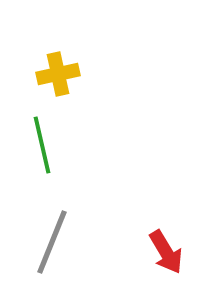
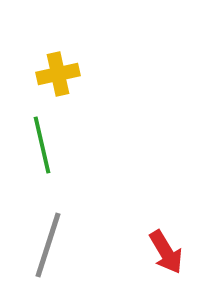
gray line: moved 4 px left, 3 px down; rotated 4 degrees counterclockwise
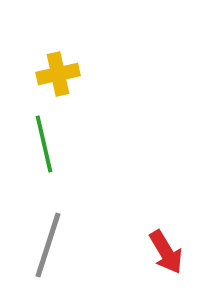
green line: moved 2 px right, 1 px up
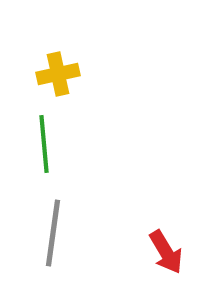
green line: rotated 8 degrees clockwise
gray line: moved 5 px right, 12 px up; rotated 10 degrees counterclockwise
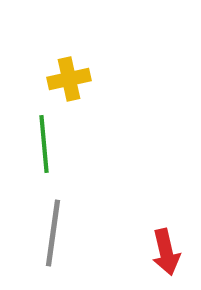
yellow cross: moved 11 px right, 5 px down
red arrow: rotated 18 degrees clockwise
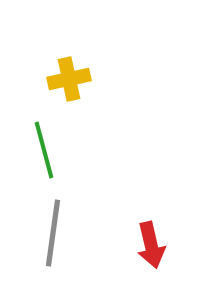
green line: moved 6 px down; rotated 10 degrees counterclockwise
red arrow: moved 15 px left, 7 px up
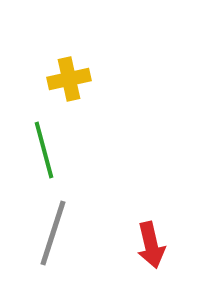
gray line: rotated 10 degrees clockwise
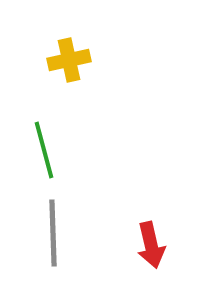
yellow cross: moved 19 px up
gray line: rotated 20 degrees counterclockwise
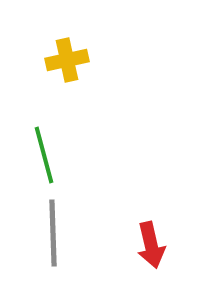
yellow cross: moved 2 px left
green line: moved 5 px down
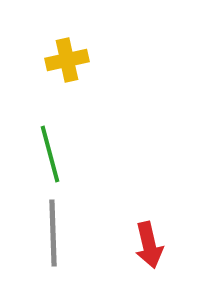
green line: moved 6 px right, 1 px up
red arrow: moved 2 px left
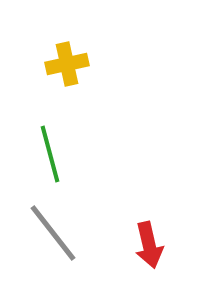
yellow cross: moved 4 px down
gray line: rotated 36 degrees counterclockwise
